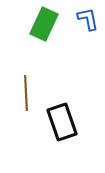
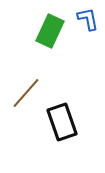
green rectangle: moved 6 px right, 7 px down
brown line: rotated 44 degrees clockwise
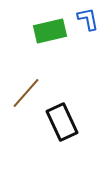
green rectangle: rotated 52 degrees clockwise
black rectangle: rotated 6 degrees counterclockwise
